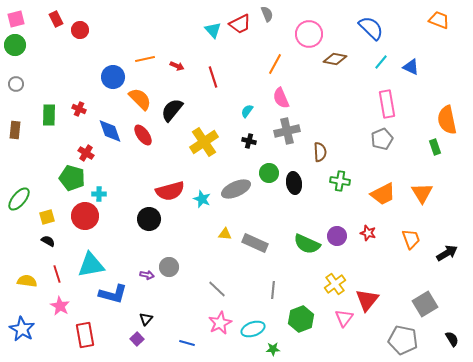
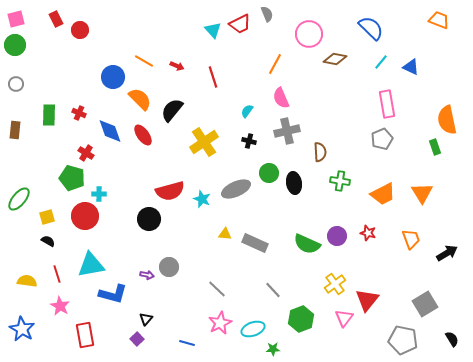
orange line at (145, 59): moved 1 px left, 2 px down; rotated 42 degrees clockwise
red cross at (79, 109): moved 4 px down
gray line at (273, 290): rotated 48 degrees counterclockwise
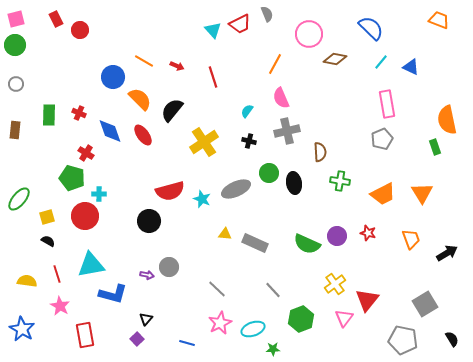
black circle at (149, 219): moved 2 px down
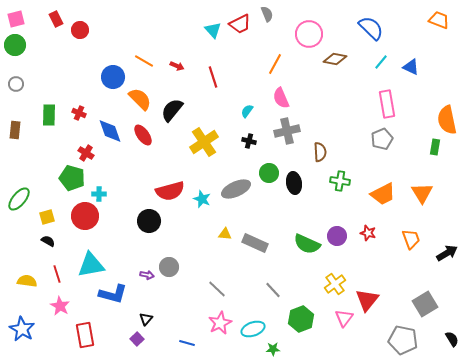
green rectangle at (435, 147): rotated 28 degrees clockwise
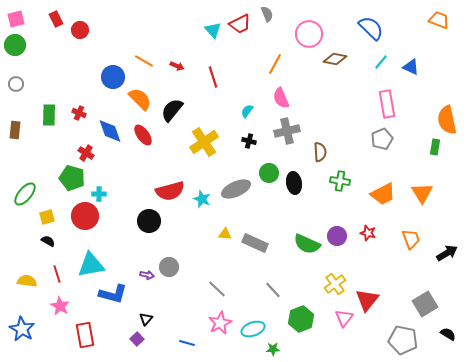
green ellipse at (19, 199): moved 6 px right, 5 px up
black semicircle at (452, 339): moved 4 px left, 5 px up; rotated 28 degrees counterclockwise
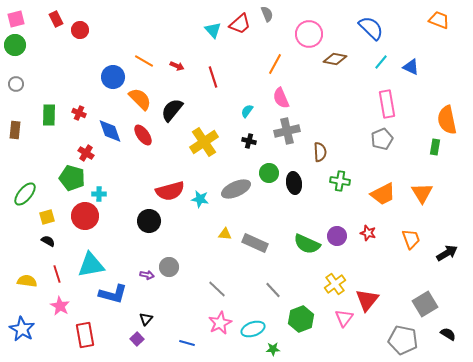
red trapezoid at (240, 24): rotated 15 degrees counterclockwise
cyan star at (202, 199): moved 2 px left; rotated 12 degrees counterclockwise
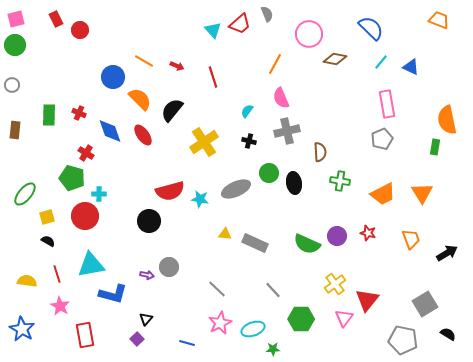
gray circle at (16, 84): moved 4 px left, 1 px down
green hexagon at (301, 319): rotated 20 degrees clockwise
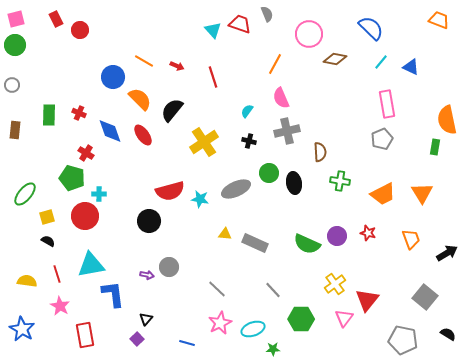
red trapezoid at (240, 24): rotated 120 degrees counterclockwise
blue L-shape at (113, 294): rotated 112 degrees counterclockwise
gray square at (425, 304): moved 7 px up; rotated 20 degrees counterclockwise
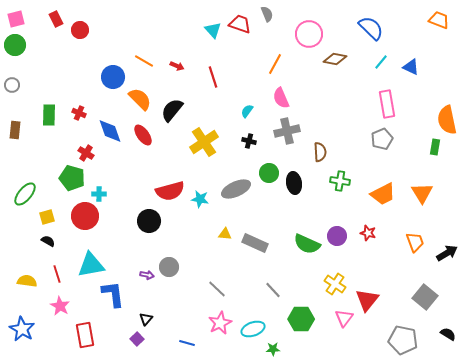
orange trapezoid at (411, 239): moved 4 px right, 3 px down
yellow cross at (335, 284): rotated 20 degrees counterclockwise
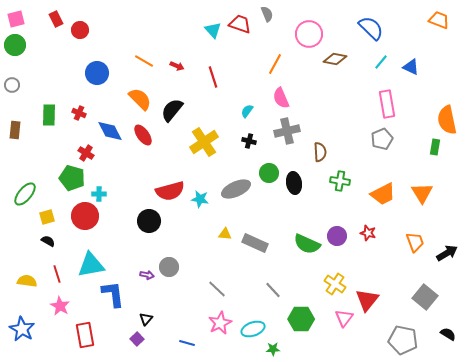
blue circle at (113, 77): moved 16 px left, 4 px up
blue diamond at (110, 131): rotated 8 degrees counterclockwise
